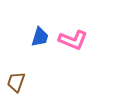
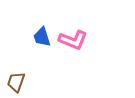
blue trapezoid: moved 2 px right; rotated 145 degrees clockwise
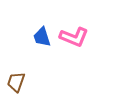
pink L-shape: moved 1 px right, 3 px up
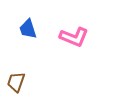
blue trapezoid: moved 14 px left, 8 px up
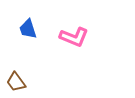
brown trapezoid: rotated 55 degrees counterclockwise
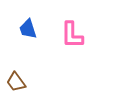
pink L-shape: moved 2 px left, 2 px up; rotated 68 degrees clockwise
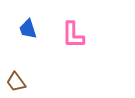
pink L-shape: moved 1 px right
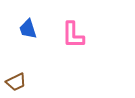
brown trapezoid: rotated 80 degrees counterclockwise
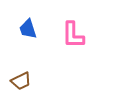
brown trapezoid: moved 5 px right, 1 px up
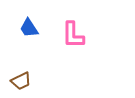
blue trapezoid: moved 1 px right, 1 px up; rotated 15 degrees counterclockwise
